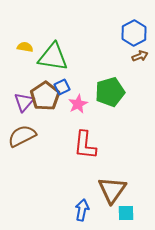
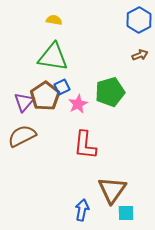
blue hexagon: moved 5 px right, 13 px up
yellow semicircle: moved 29 px right, 27 px up
brown arrow: moved 1 px up
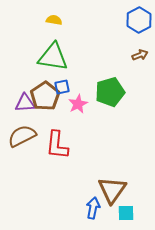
blue square: rotated 14 degrees clockwise
purple triangle: moved 1 px right, 1 px down; rotated 45 degrees clockwise
red L-shape: moved 28 px left
blue arrow: moved 11 px right, 2 px up
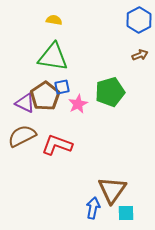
purple triangle: rotated 30 degrees clockwise
red L-shape: rotated 104 degrees clockwise
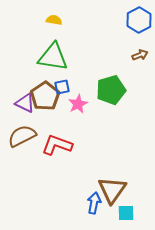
green pentagon: moved 1 px right, 2 px up
blue arrow: moved 1 px right, 5 px up
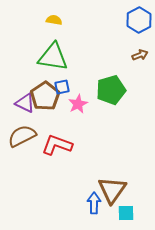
blue arrow: rotated 10 degrees counterclockwise
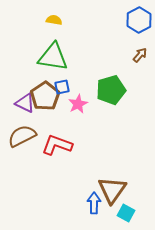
brown arrow: rotated 28 degrees counterclockwise
cyan square: rotated 30 degrees clockwise
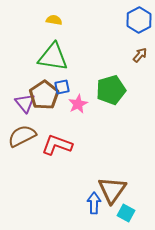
brown pentagon: moved 1 px left, 1 px up
purple triangle: rotated 25 degrees clockwise
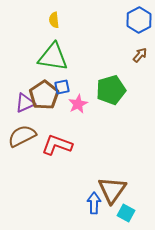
yellow semicircle: rotated 105 degrees counterclockwise
purple triangle: rotated 45 degrees clockwise
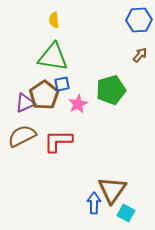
blue hexagon: rotated 25 degrees clockwise
blue square: moved 3 px up
red L-shape: moved 1 px right, 4 px up; rotated 20 degrees counterclockwise
